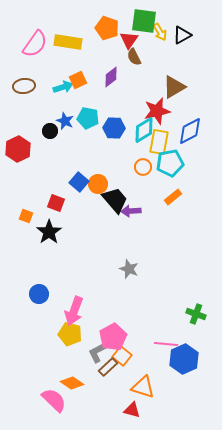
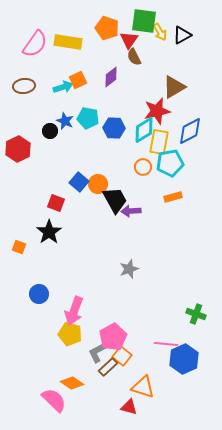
orange rectangle at (173, 197): rotated 24 degrees clockwise
black trapezoid at (115, 200): rotated 12 degrees clockwise
orange square at (26, 216): moved 7 px left, 31 px down
gray star at (129, 269): rotated 30 degrees clockwise
red triangle at (132, 410): moved 3 px left, 3 px up
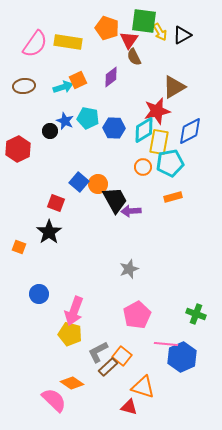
pink pentagon at (113, 337): moved 24 px right, 22 px up
blue hexagon at (184, 359): moved 2 px left, 2 px up
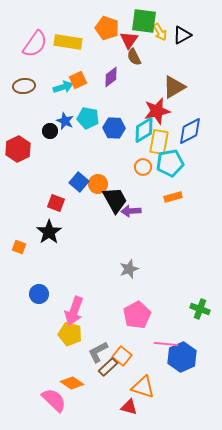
green cross at (196, 314): moved 4 px right, 5 px up
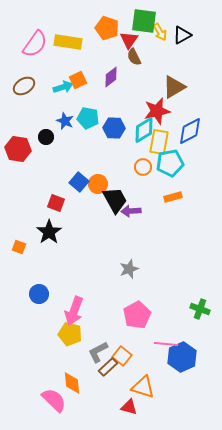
brown ellipse at (24, 86): rotated 25 degrees counterclockwise
black circle at (50, 131): moved 4 px left, 6 px down
red hexagon at (18, 149): rotated 25 degrees counterclockwise
orange diamond at (72, 383): rotated 50 degrees clockwise
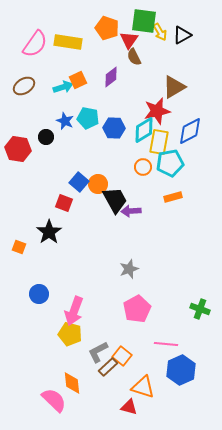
red square at (56, 203): moved 8 px right
pink pentagon at (137, 315): moved 6 px up
blue hexagon at (182, 357): moved 1 px left, 13 px down
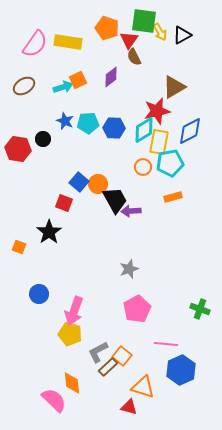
cyan pentagon at (88, 118): moved 5 px down; rotated 15 degrees counterclockwise
black circle at (46, 137): moved 3 px left, 2 px down
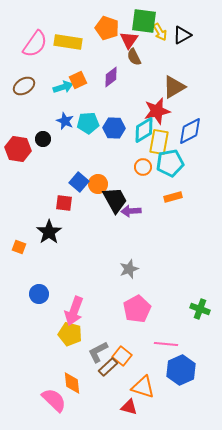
red square at (64, 203): rotated 12 degrees counterclockwise
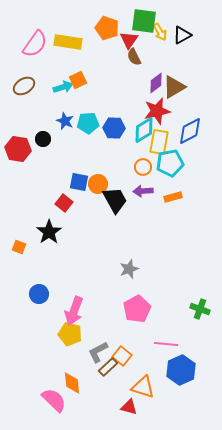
purple diamond at (111, 77): moved 45 px right, 6 px down
blue square at (79, 182): rotated 30 degrees counterclockwise
red square at (64, 203): rotated 30 degrees clockwise
purple arrow at (131, 211): moved 12 px right, 20 px up
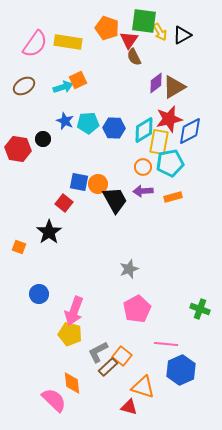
red star at (157, 111): moved 12 px right, 8 px down
